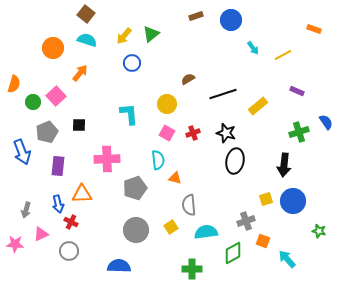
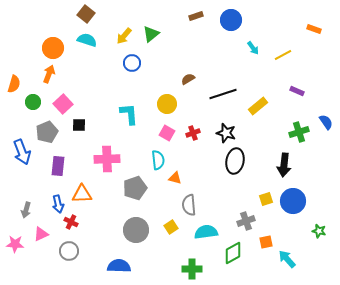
orange arrow at (80, 73): moved 31 px left, 1 px down; rotated 18 degrees counterclockwise
pink square at (56, 96): moved 7 px right, 8 px down
orange square at (263, 241): moved 3 px right, 1 px down; rotated 32 degrees counterclockwise
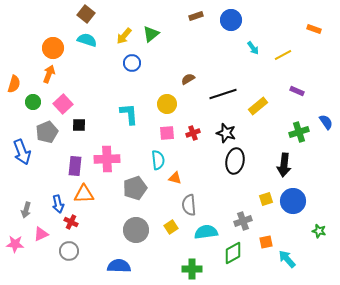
pink square at (167, 133): rotated 35 degrees counterclockwise
purple rectangle at (58, 166): moved 17 px right
orange triangle at (82, 194): moved 2 px right
gray cross at (246, 221): moved 3 px left
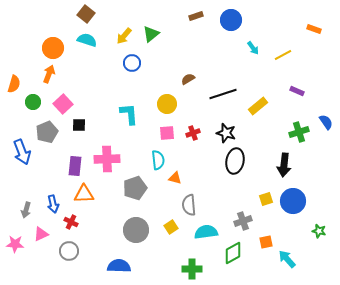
blue arrow at (58, 204): moved 5 px left
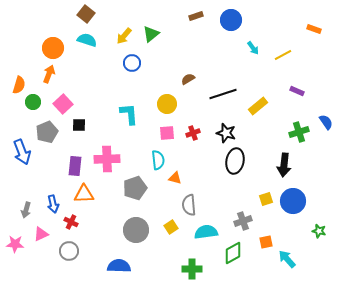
orange semicircle at (14, 84): moved 5 px right, 1 px down
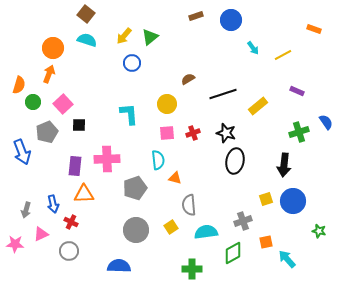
green triangle at (151, 34): moved 1 px left, 3 px down
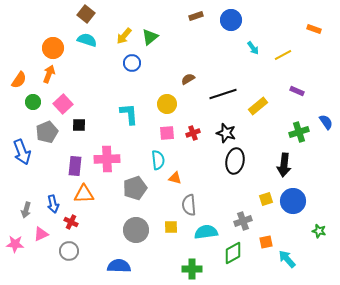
orange semicircle at (19, 85): moved 5 px up; rotated 18 degrees clockwise
yellow square at (171, 227): rotated 32 degrees clockwise
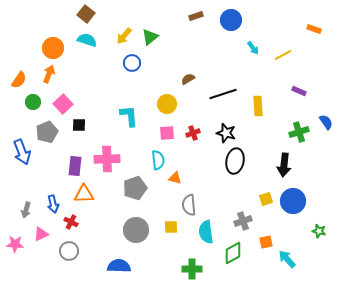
purple rectangle at (297, 91): moved 2 px right
yellow rectangle at (258, 106): rotated 54 degrees counterclockwise
cyan L-shape at (129, 114): moved 2 px down
cyan semicircle at (206, 232): rotated 90 degrees counterclockwise
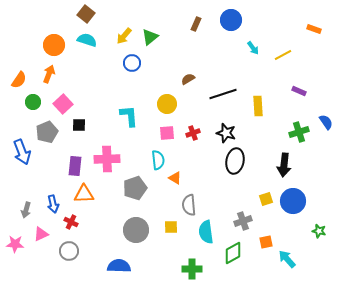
brown rectangle at (196, 16): moved 8 px down; rotated 48 degrees counterclockwise
orange circle at (53, 48): moved 1 px right, 3 px up
orange triangle at (175, 178): rotated 16 degrees clockwise
